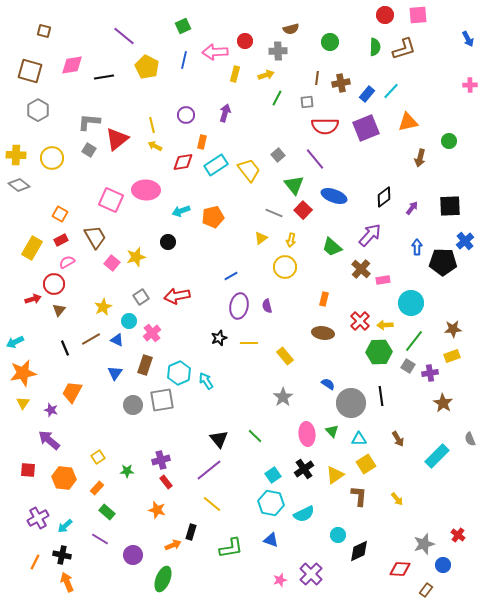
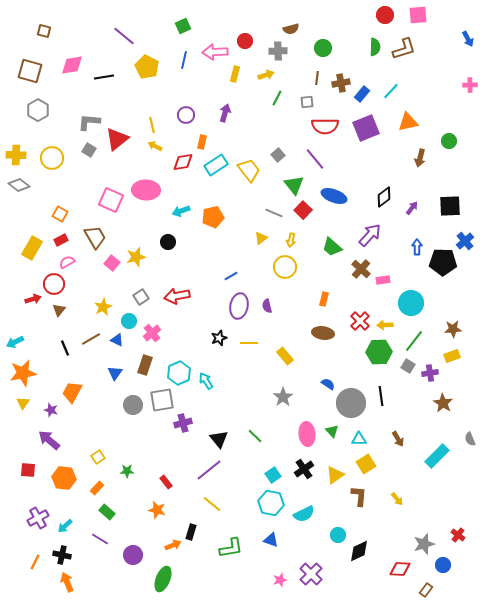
green circle at (330, 42): moved 7 px left, 6 px down
blue rectangle at (367, 94): moved 5 px left
purple cross at (161, 460): moved 22 px right, 37 px up
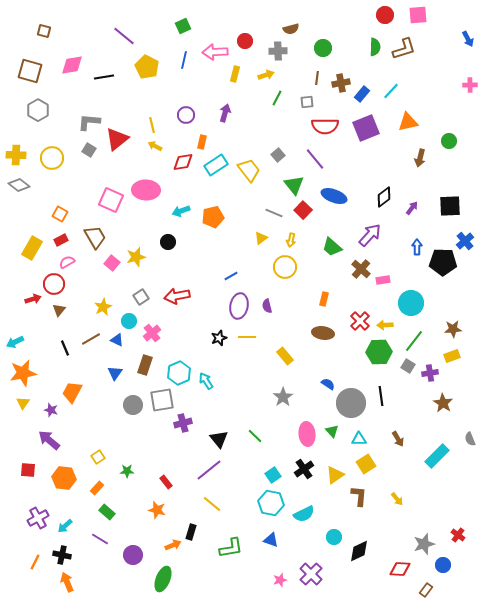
yellow line at (249, 343): moved 2 px left, 6 px up
cyan circle at (338, 535): moved 4 px left, 2 px down
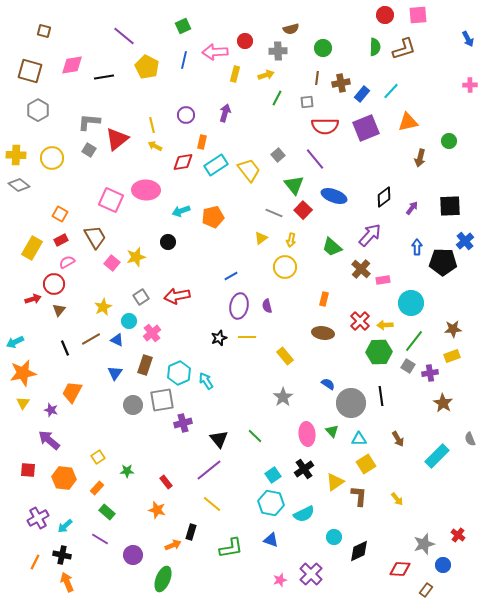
yellow triangle at (335, 475): moved 7 px down
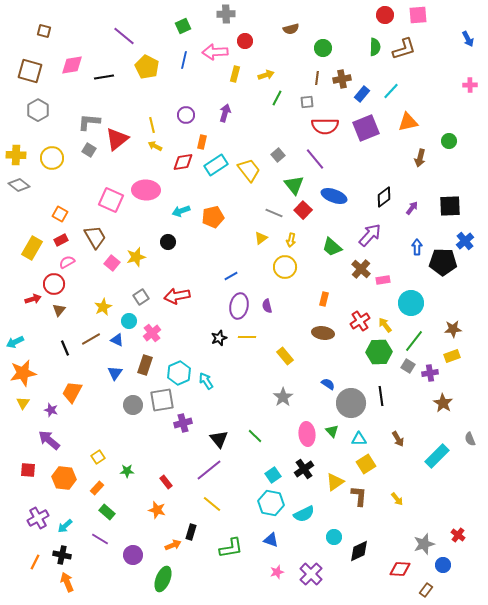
gray cross at (278, 51): moved 52 px left, 37 px up
brown cross at (341, 83): moved 1 px right, 4 px up
red cross at (360, 321): rotated 12 degrees clockwise
yellow arrow at (385, 325): rotated 56 degrees clockwise
pink star at (280, 580): moved 3 px left, 8 px up
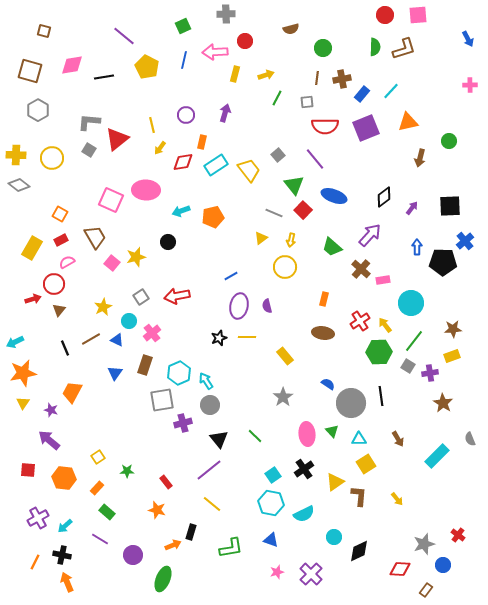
yellow arrow at (155, 146): moved 5 px right, 2 px down; rotated 80 degrees counterclockwise
gray circle at (133, 405): moved 77 px right
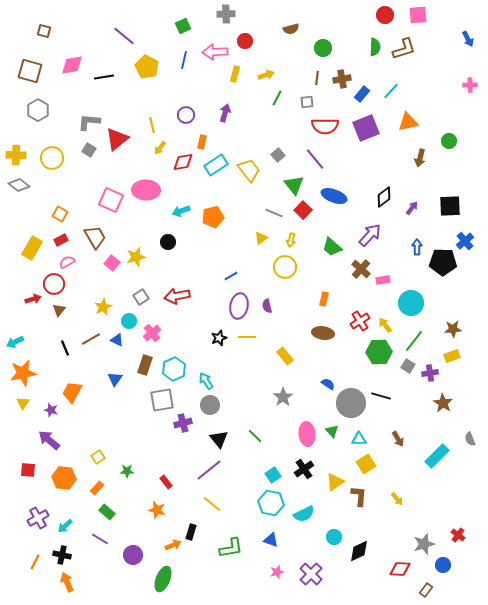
blue triangle at (115, 373): moved 6 px down
cyan hexagon at (179, 373): moved 5 px left, 4 px up
black line at (381, 396): rotated 66 degrees counterclockwise
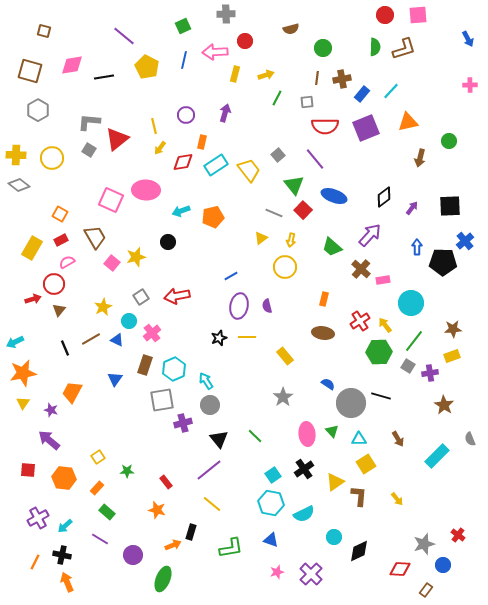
yellow line at (152, 125): moved 2 px right, 1 px down
brown star at (443, 403): moved 1 px right, 2 px down
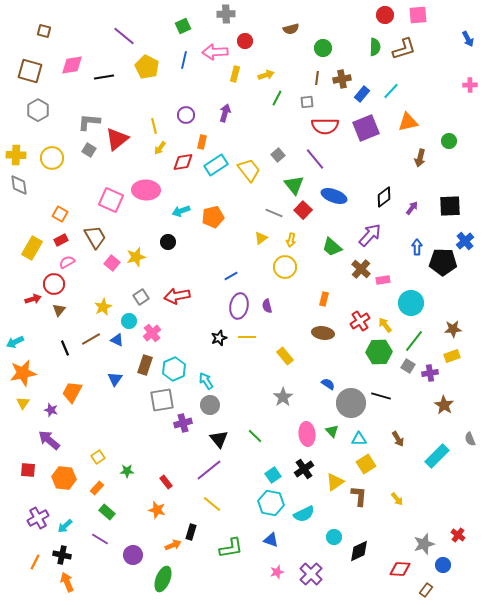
gray diamond at (19, 185): rotated 45 degrees clockwise
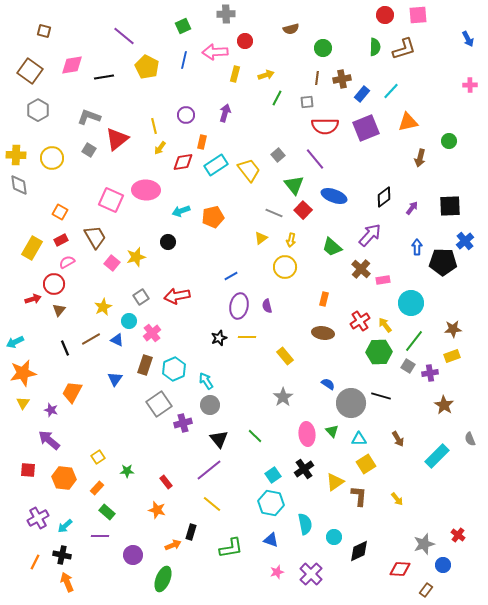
brown square at (30, 71): rotated 20 degrees clockwise
gray L-shape at (89, 122): moved 5 px up; rotated 15 degrees clockwise
orange square at (60, 214): moved 2 px up
gray square at (162, 400): moved 3 px left, 4 px down; rotated 25 degrees counterclockwise
cyan semicircle at (304, 514): moved 1 px right, 10 px down; rotated 75 degrees counterclockwise
purple line at (100, 539): moved 3 px up; rotated 30 degrees counterclockwise
